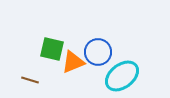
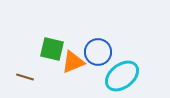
brown line: moved 5 px left, 3 px up
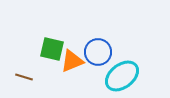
orange triangle: moved 1 px left, 1 px up
brown line: moved 1 px left
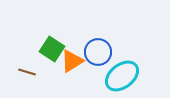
green square: rotated 20 degrees clockwise
orange triangle: rotated 10 degrees counterclockwise
brown line: moved 3 px right, 5 px up
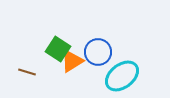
green square: moved 6 px right
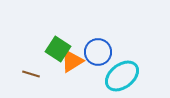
brown line: moved 4 px right, 2 px down
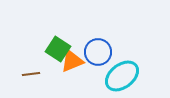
orange triangle: rotated 10 degrees clockwise
brown line: rotated 24 degrees counterclockwise
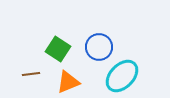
blue circle: moved 1 px right, 5 px up
orange triangle: moved 4 px left, 21 px down
cyan ellipse: rotated 8 degrees counterclockwise
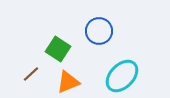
blue circle: moved 16 px up
brown line: rotated 36 degrees counterclockwise
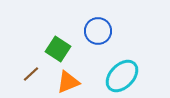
blue circle: moved 1 px left
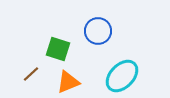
green square: rotated 15 degrees counterclockwise
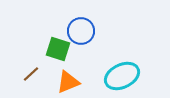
blue circle: moved 17 px left
cyan ellipse: rotated 20 degrees clockwise
